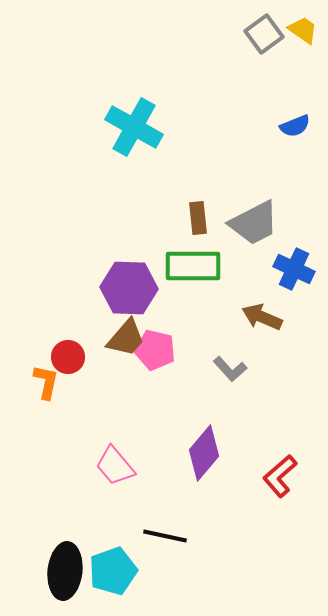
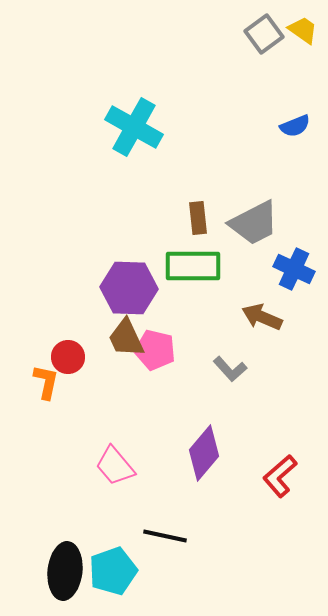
brown trapezoid: rotated 114 degrees clockwise
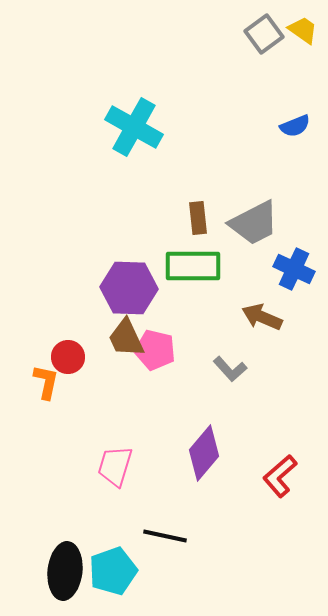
pink trapezoid: rotated 57 degrees clockwise
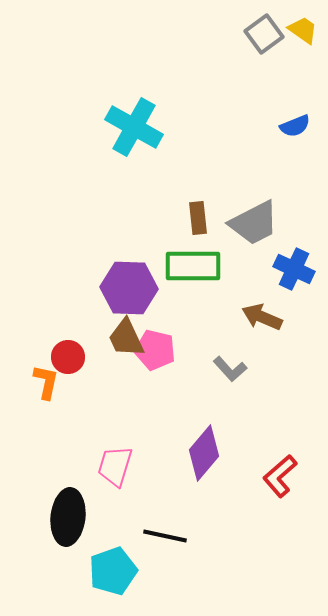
black ellipse: moved 3 px right, 54 px up
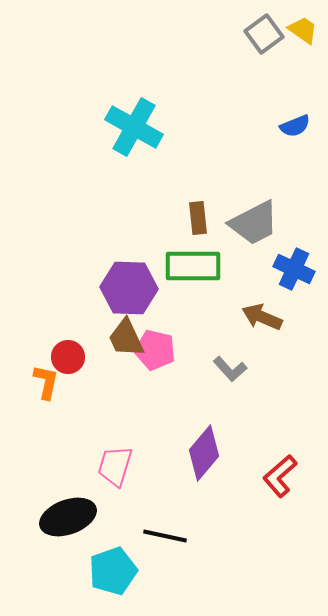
black ellipse: rotated 64 degrees clockwise
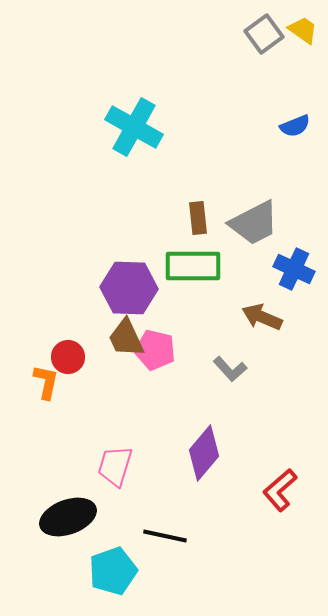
red L-shape: moved 14 px down
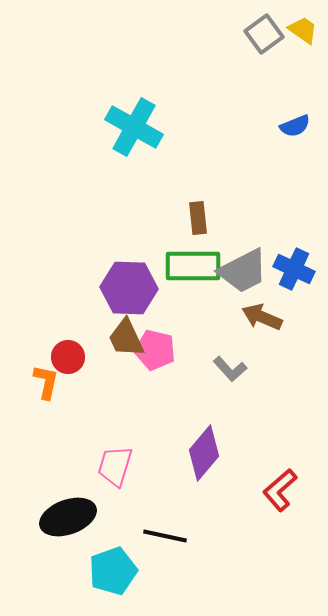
gray trapezoid: moved 11 px left, 48 px down
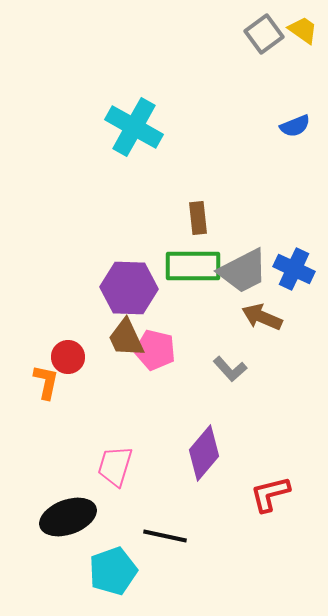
red L-shape: moved 10 px left, 4 px down; rotated 27 degrees clockwise
